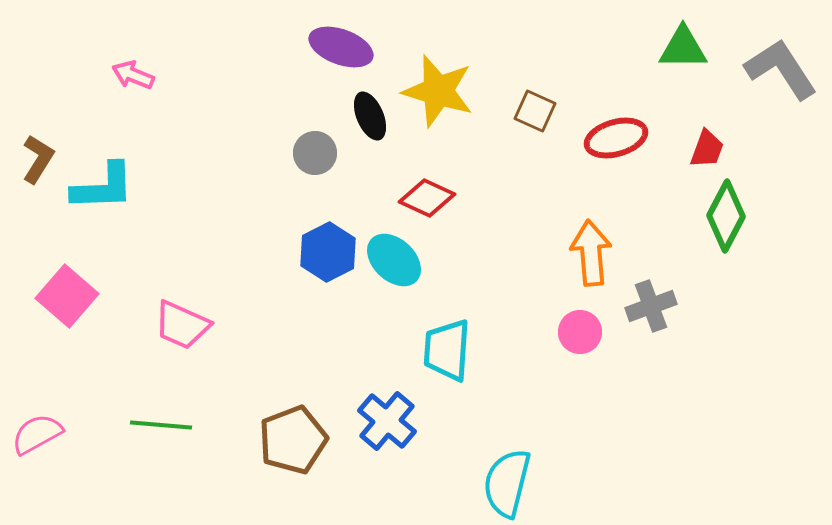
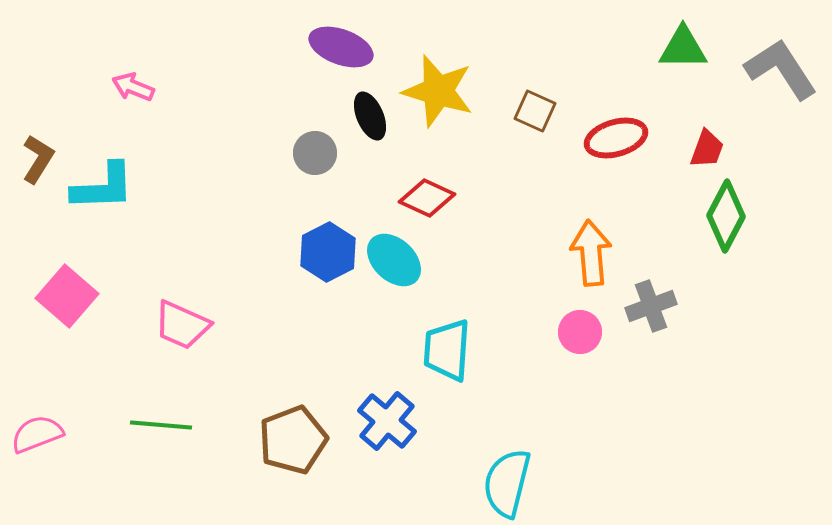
pink arrow: moved 12 px down
pink semicircle: rotated 8 degrees clockwise
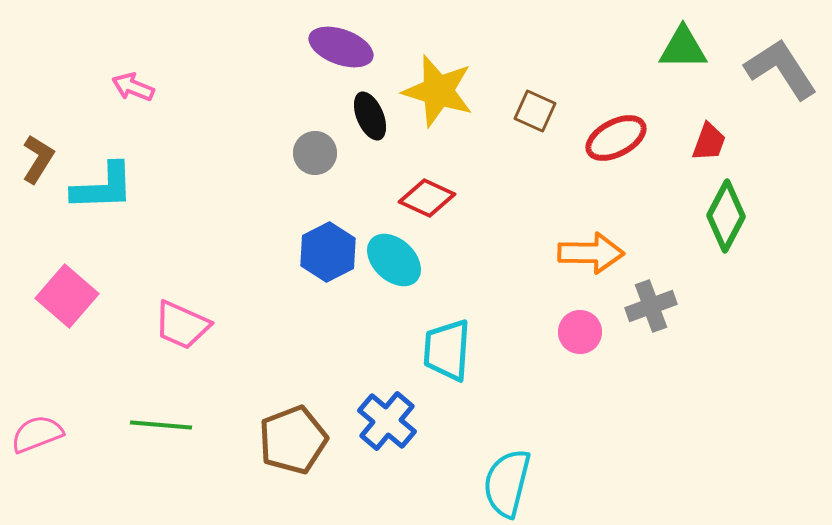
red ellipse: rotated 12 degrees counterclockwise
red trapezoid: moved 2 px right, 7 px up
orange arrow: rotated 96 degrees clockwise
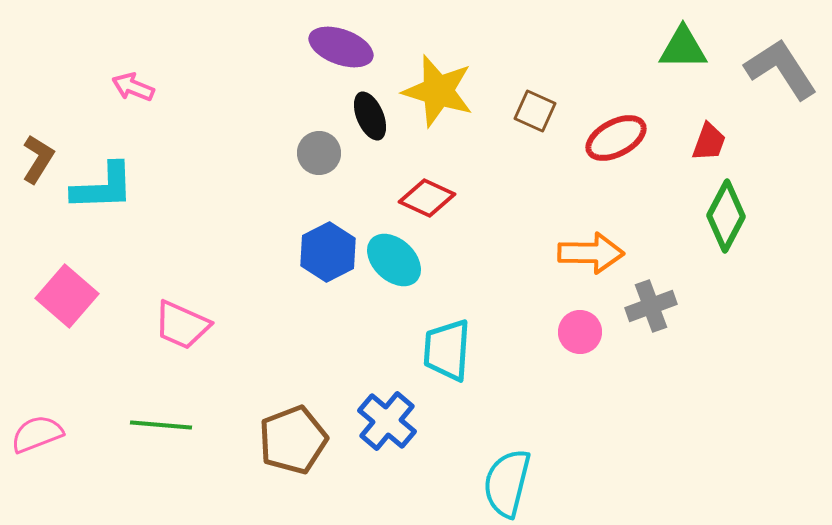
gray circle: moved 4 px right
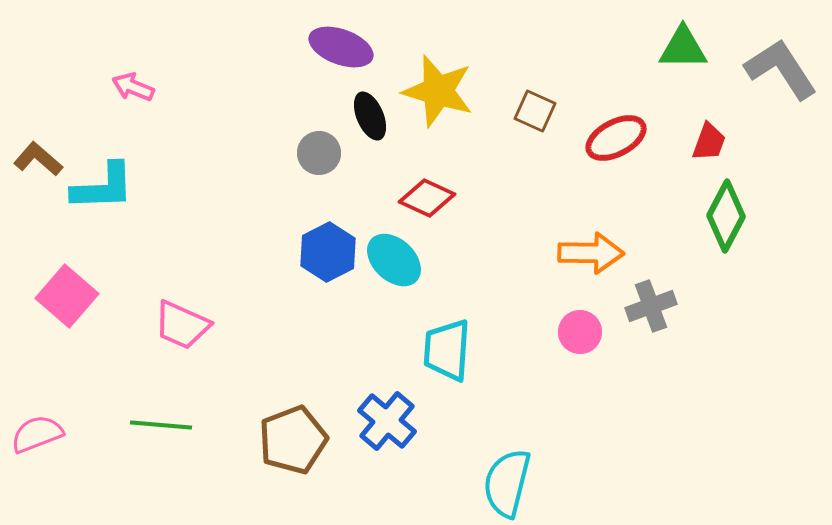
brown L-shape: rotated 81 degrees counterclockwise
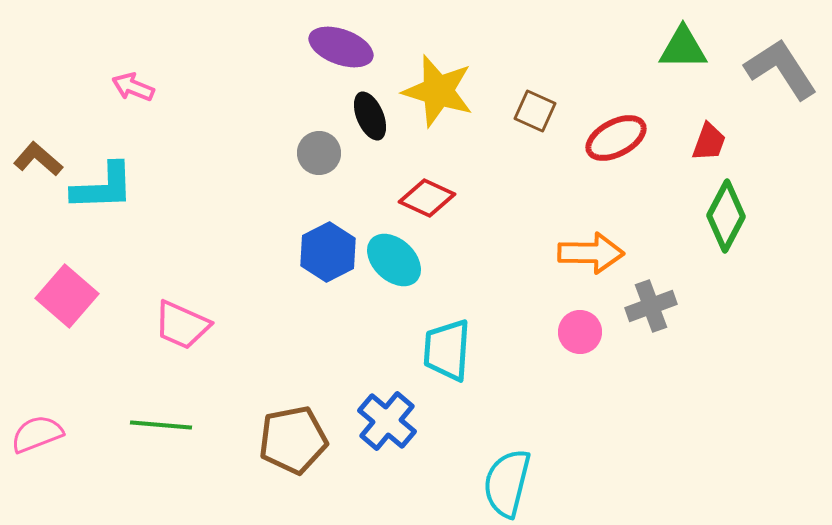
brown pentagon: rotated 10 degrees clockwise
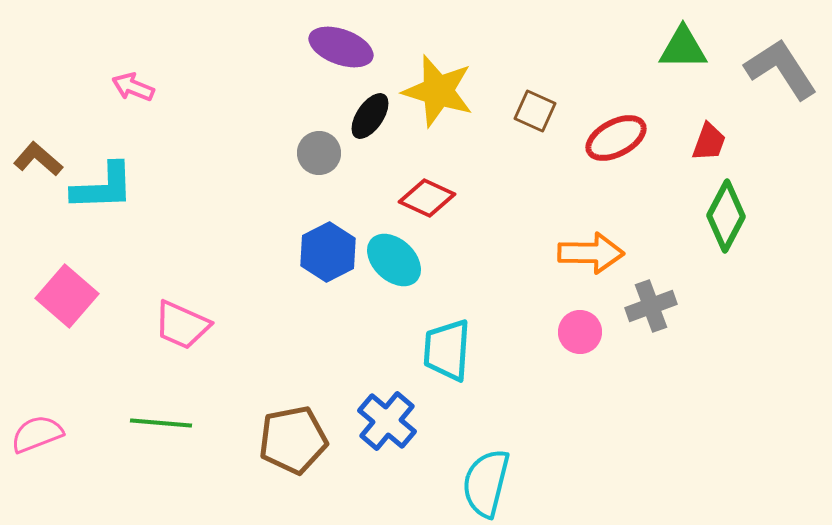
black ellipse: rotated 57 degrees clockwise
green line: moved 2 px up
cyan semicircle: moved 21 px left
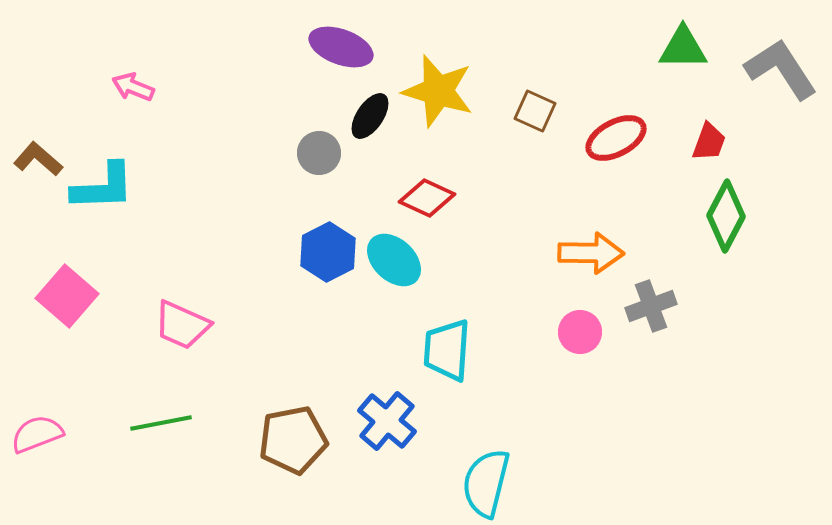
green line: rotated 16 degrees counterclockwise
